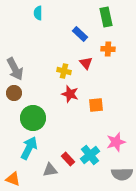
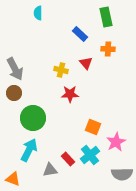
yellow cross: moved 3 px left, 1 px up
red star: rotated 18 degrees counterclockwise
orange square: moved 3 px left, 22 px down; rotated 28 degrees clockwise
pink star: rotated 12 degrees counterclockwise
cyan arrow: moved 2 px down
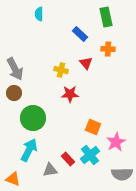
cyan semicircle: moved 1 px right, 1 px down
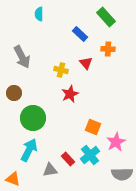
green rectangle: rotated 30 degrees counterclockwise
gray arrow: moved 7 px right, 12 px up
red star: rotated 24 degrees counterclockwise
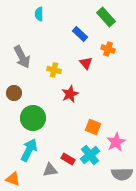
orange cross: rotated 16 degrees clockwise
yellow cross: moved 7 px left
red rectangle: rotated 16 degrees counterclockwise
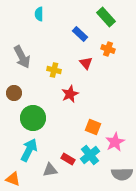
pink star: moved 1 px left
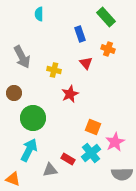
blue rectangle: rotated 28 degrees clockwise
cyan cross: moved 1 px right, 2 px up
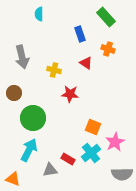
gray arrow: rotated 15 degrees clockwise
red triangle: rotated 16 degrees counterclockwise
red star: rotated 30 degrees clockwise
